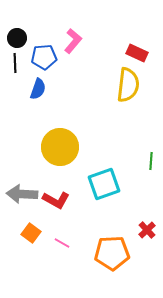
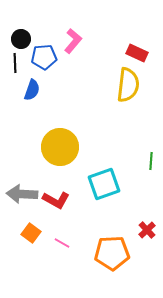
black circle: moved 4 px right, 1 px down
blue semicircle: moved 6 px left, 1 px down
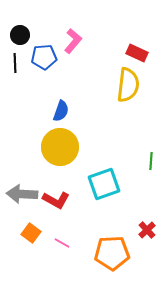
black circle: moved 1 px left, 4 px up
blue semicircle: moved 29 px right, 21 px down
